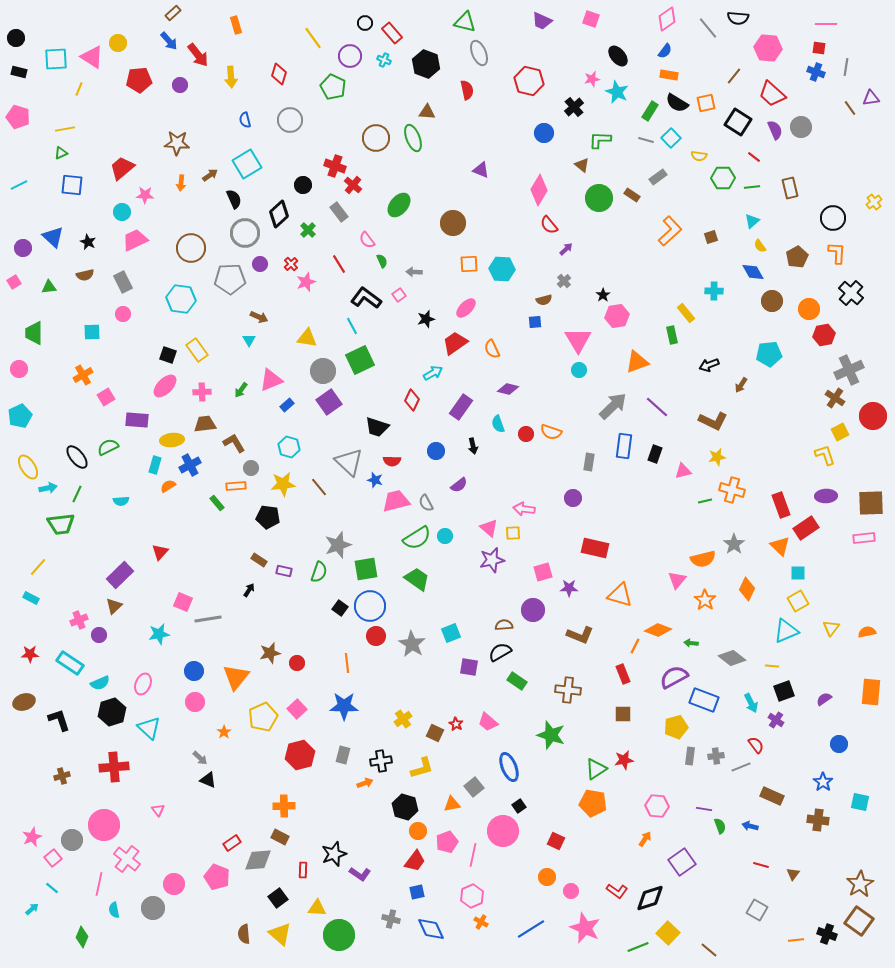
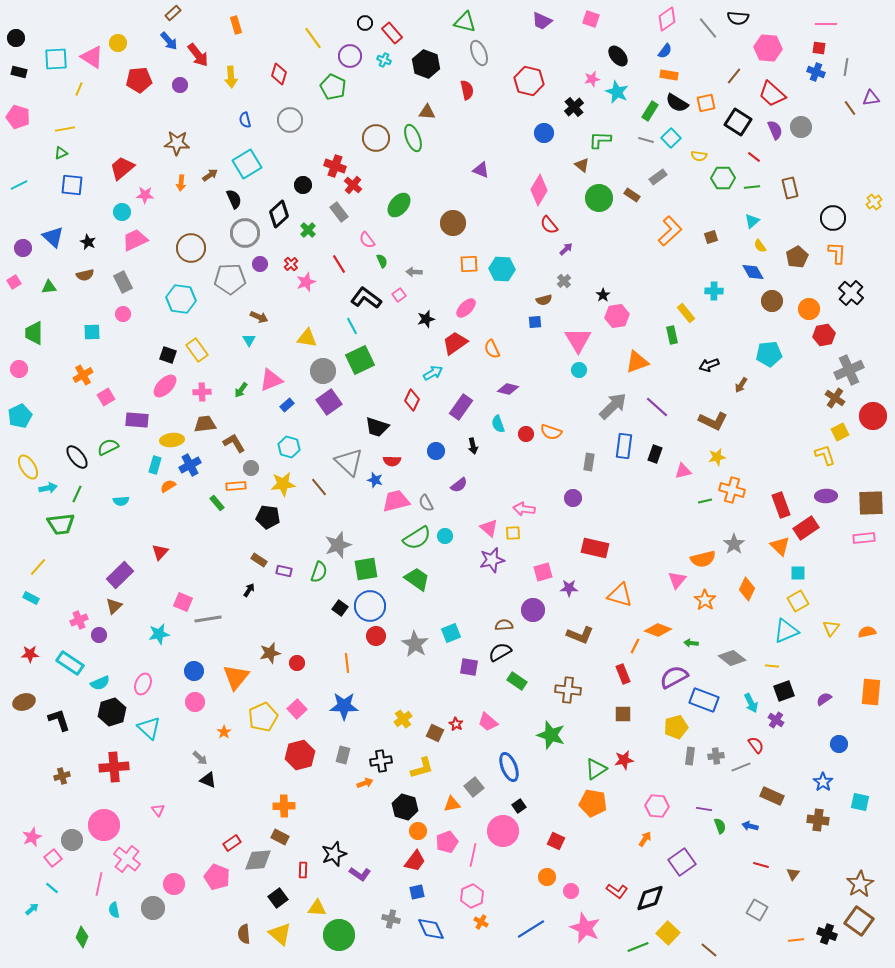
gray star at (412, 644): moved 3 px right
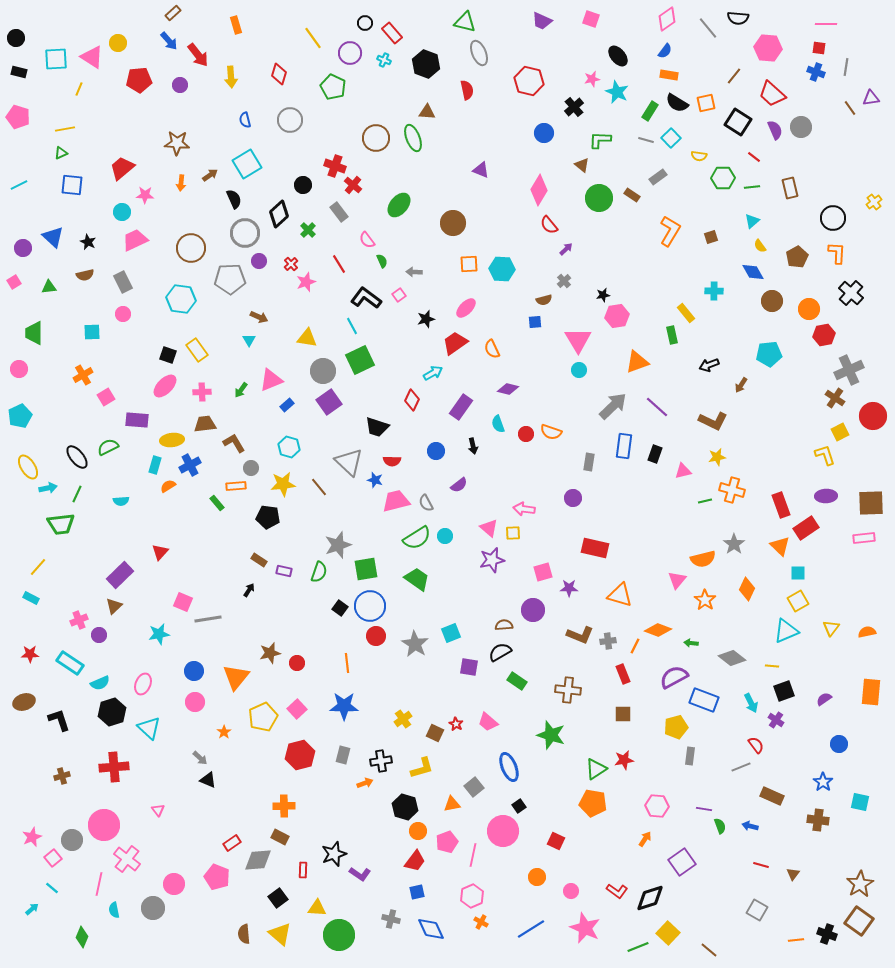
purple circle at (350, 56): moved 3 px up
orange L-shape at (670, 231): rotated 16 degrees counterclockwise
purple circle at (260, 264): moved 1 px left, 3 px up
black star at (603, 295): rotated 24 degrees clockwise
gray cross at (716, 756): moved 108 px left, 115 px up
orange circle at (547, 877): moved 10 px left
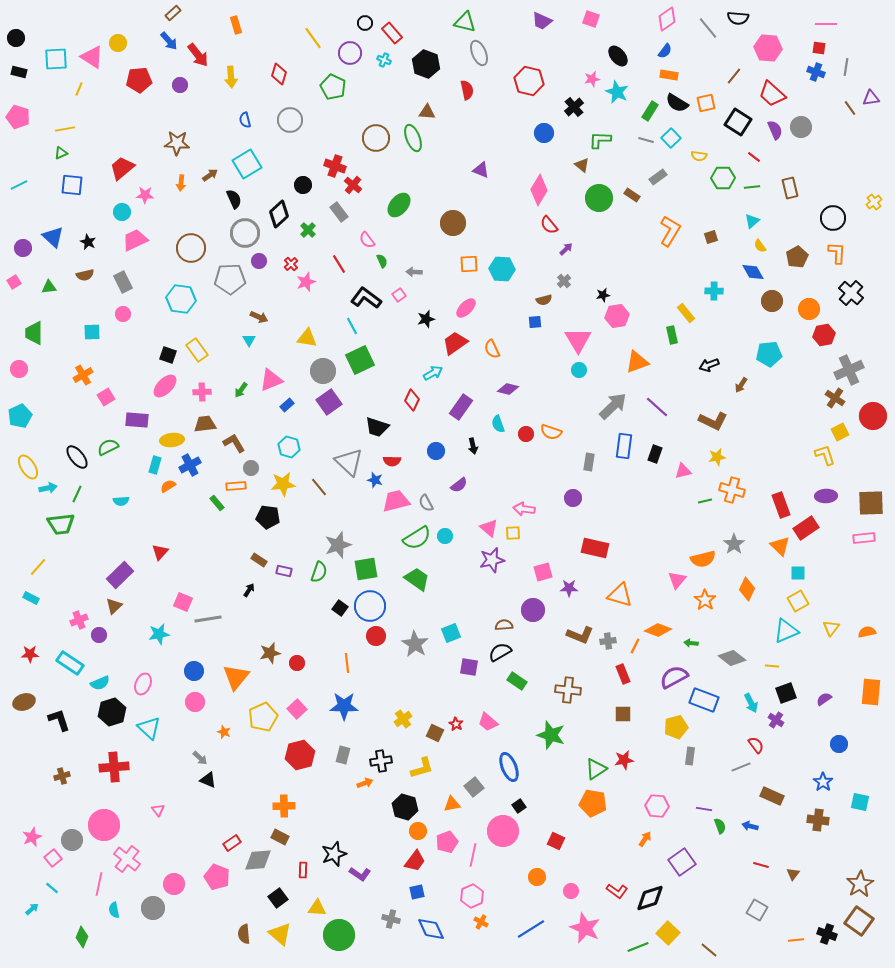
black square at (784, 691): moved 2 px right, 2 px down
orange star at (224, 732): rotated 16 degrees counterclockwise
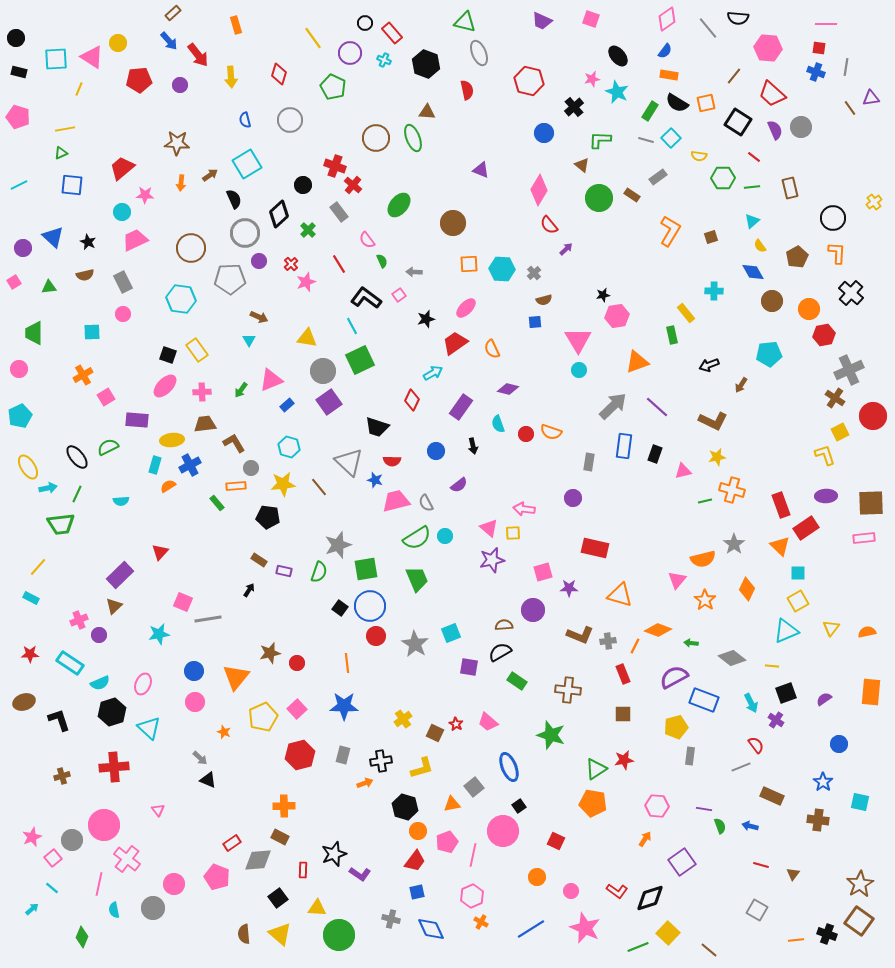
gray cross at (564, 281): moved 30 px left, 8 px up
green trapezoid at (417, 579): rotated 32 degrees clockwise
